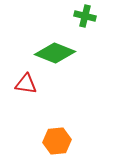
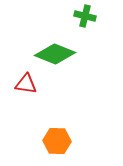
green diamond: moved 1 px down
orange hexagon: rotated 8 degrees clockwise
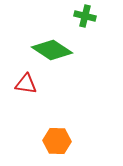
green diamond: moved 3 px left, 4 px up; rotated 12 degrees clockwise
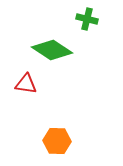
green cross: moved 2 px right, 3 px down
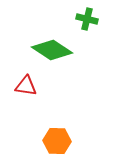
red triangle: moved 2 px down
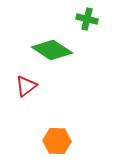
red triangle: rotated 45 degrees counterclockwise
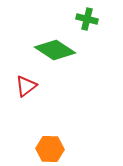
green diamond: moved 3 px right
orange hexagon: moved 7 px left, 8 px down
